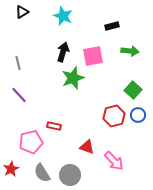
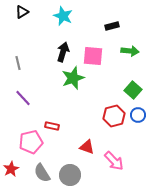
pink square: rotated 15 degrees clockwise
purple line: moved 4 px right, 3 px down
red rectangle: moved 2 px left
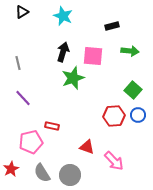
red hexagon: rotated 10 degrees clockwise
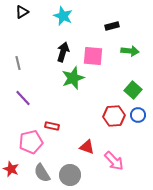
red star: rotated 21 degrees counterclockwise
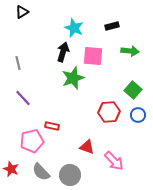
cyan star: moved 11 px right, 12 px down
red hexagon: moved 5 px left, 4 px up
pink pentagon: moved 1 px right, 1 px up
gray semicircle: moved 1 px left, 1 px up; rotated 12 degrees counterclockwise
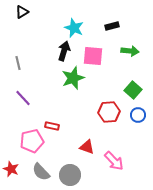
black arrow: moved 1 px right, 1 px up
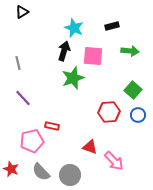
red triangle: moved 3 px right
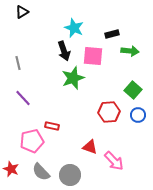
black rectangle: moved 8 px down
black arrow: rotated 144 degrees clockwise
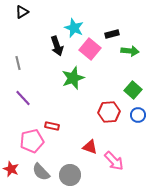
black arrow: moved 7 px left, 5 px up
pink square: moved 3 px left, 7 px up; rotated 35 degrees clockwise
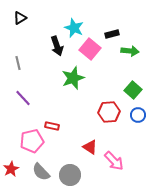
black triangle: moved 2 px left, 6 px down
red triangle: rotated 14 degrees clockwise
red star: rotated 21 degrees clockwise
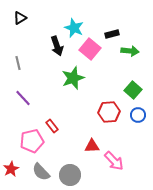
red rectangle: rotated 40 degrees clockwise
red triangle: moved 2 px right, 1 px up; rotated 35 degrees counterclockwise
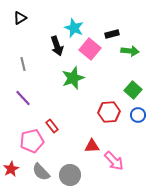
gray line: moved 5 px right, 1 px down
